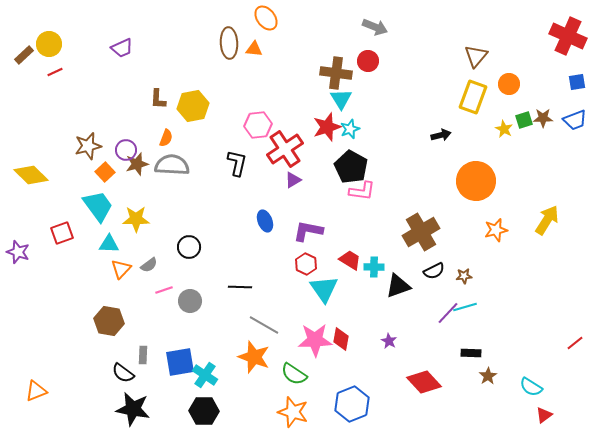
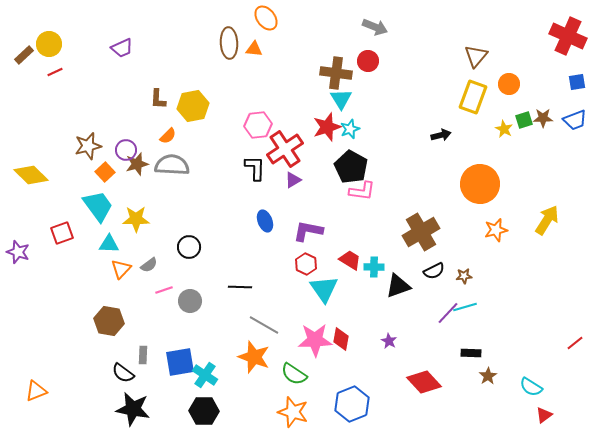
orange semicircle at (166, 138): moved 2 px right, 2 px up; rotated 24 degrees clockwise
black L-shape at (237, 163): moved 18 px right, 5 px down; rotated 12 degrees counterclockwise
orange circle at (476, 181): moved 4 px right, 3 px down
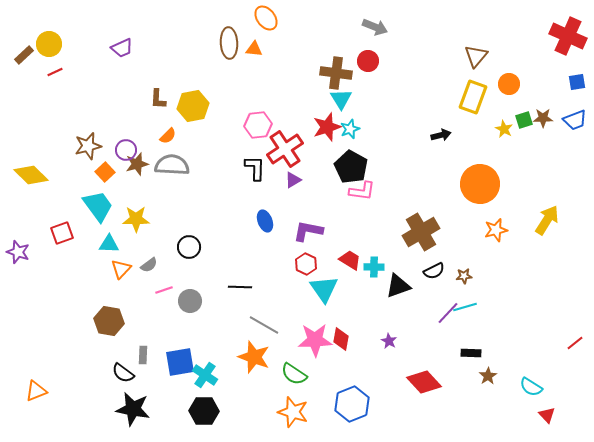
red triangle at (544, 415): moved 3 px right; rotated 36 degrees counterclockwise
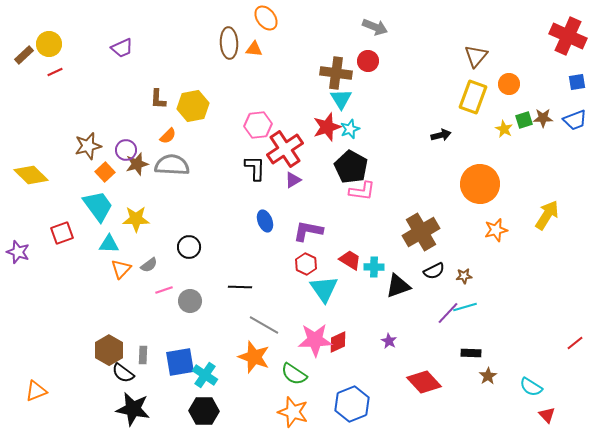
yellow arrow at (547, 220): moved 5 px up
brown hexagon at (109, 321): moved 29 px down; rotated 20 degrees clockwise
red diamond at (341, 339): moved 3 px left, 3 px down; rotated 55 degrees clockwise
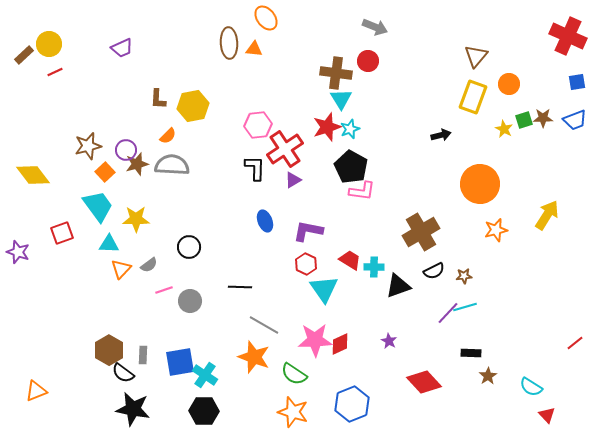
yellow diamond at (31, 175): moved 2 px right; rotated 8 degrees clockwise
red diamond at (338, 342): moved 2 px right, 2 px down
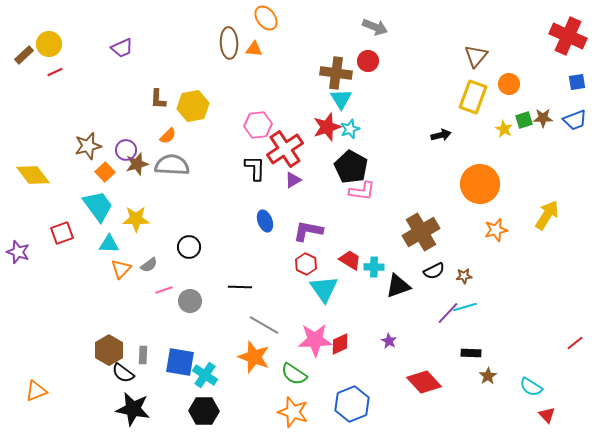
blue square at (180, 362): rotated 20 degrees clockwise
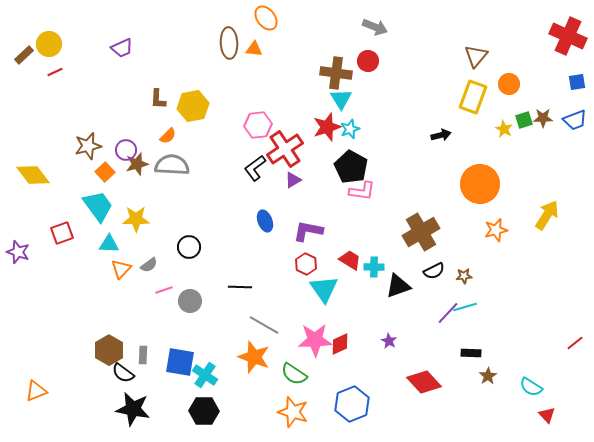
black L-shape at (255, 168): rotated 128 degrees counterclockwise
